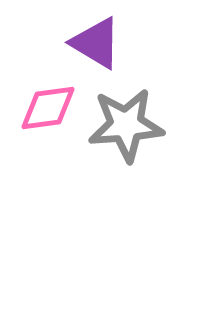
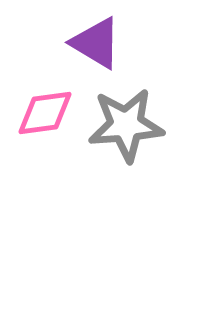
pink diamond: moved 3 px left, 5 px down
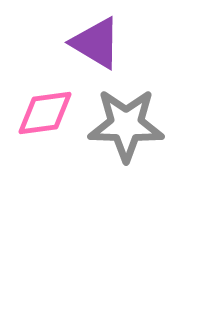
gray star: rotated 6 degrees clockwise
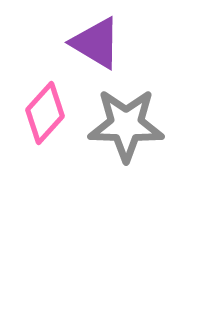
pink diamond: rotated 40 degrees counterclockwise
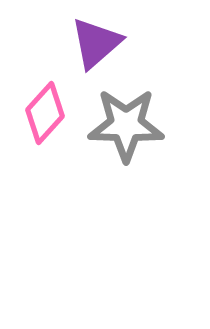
purple triangle: rotated 48 degrees clockwise
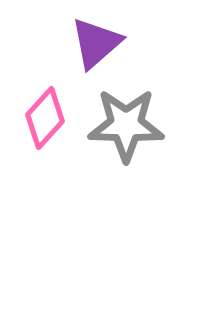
pink diamond: moved 5 px down
